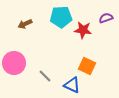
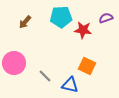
brown arrow: moved 2 px up; rotated 24 degrees counterclockwise
blue triangle: moved 2 px left; rotated 12 degrees counterclockwise
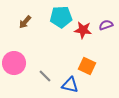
purple semicircle: moved 7 px down
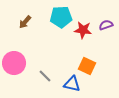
blue triangle: moved 2 px right, 1 px up
